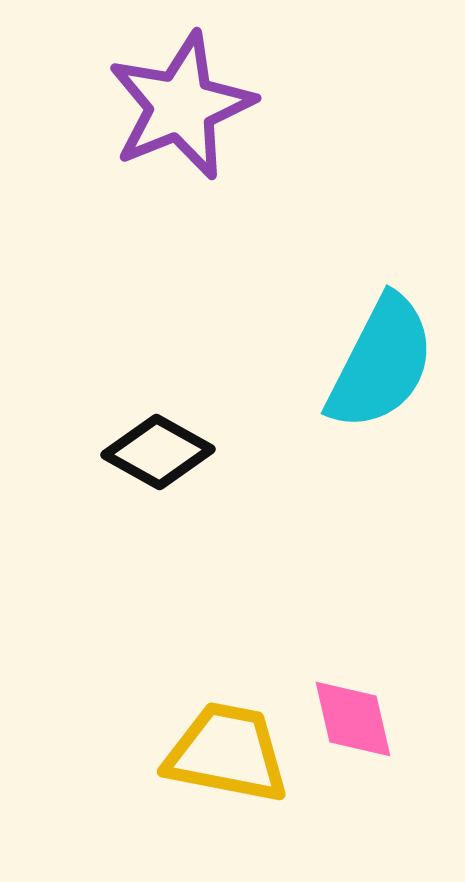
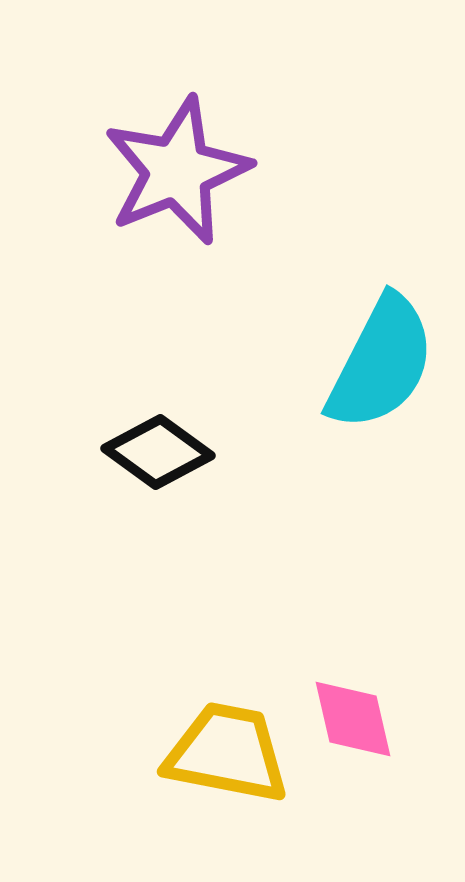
purple star: moved 4 px left, 65 px down
black diamond: rotated 7 degrees clockwise
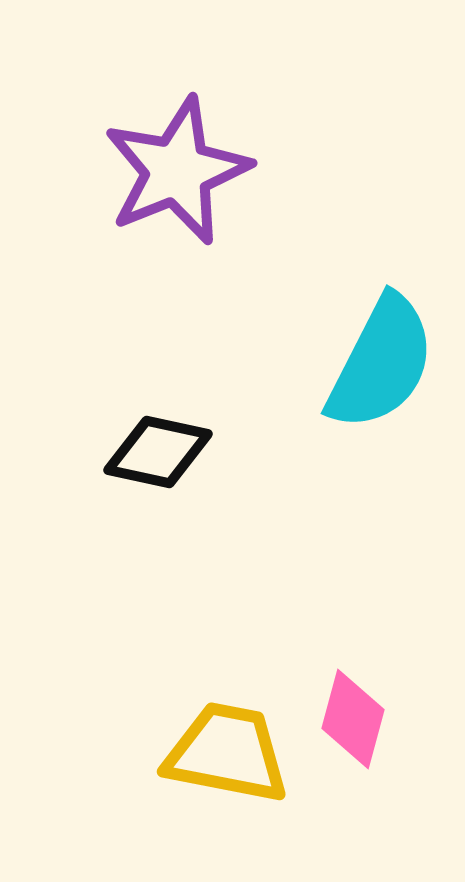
black diamond: rotated 24 degrees counterclockwise
pink diamond: rotated 28 degrees clockwise
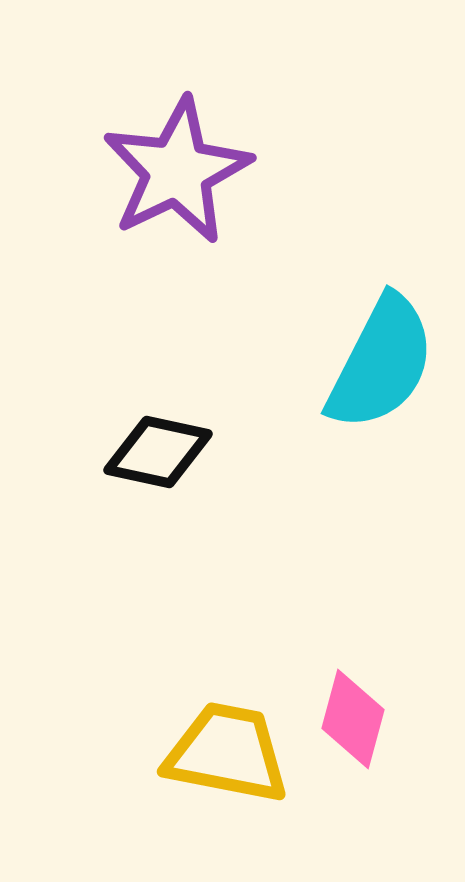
purple star: rotated 4 degrees counterclockwise
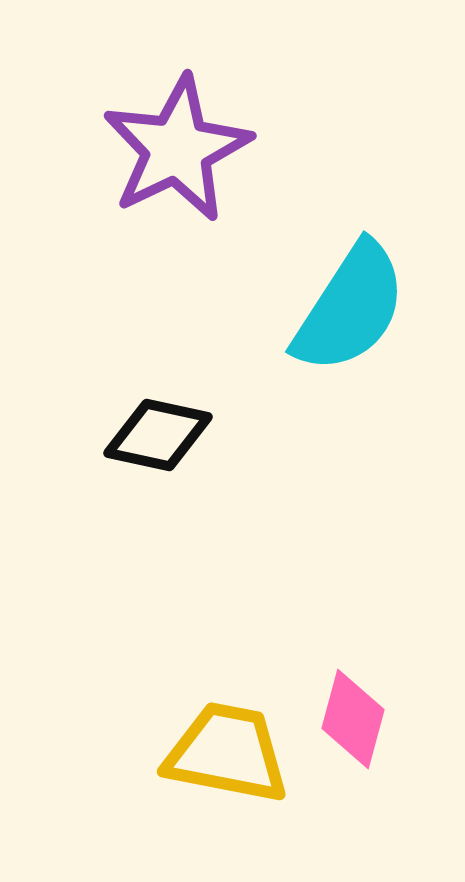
purple star: moved 22 px up
cyan semicircle: moved 31 px left, 55 px up; rotated 6 degrees clockwise
black diamond: moved 17 px up
